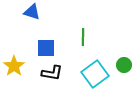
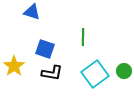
blue square: moved 1 px left, 1 px down; rotated 18 degrees clockwise
green circle: moved 6 px down
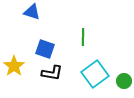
green circle: moved 10 px down
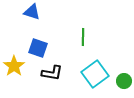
blue square: moved 7 px left, 1 px up
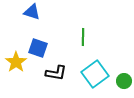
yellow star: moved 2 px right, 4 px up
black L-shape: moved 4 px right
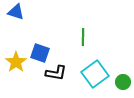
blue triangle: moved 16 px left
blue square: moved 2 px right, 5 px down
green circle: moved 1 px left, 1 px down
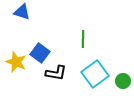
blue triangle: moved 6 px right
green line: moved 2 px down
blue square: rotated 18 degrees clockwise
yellow star: rotated 15 degrees counterclockwise
green circle: moved 1 px up
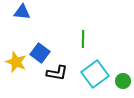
blue triangle: rotated 12 degrees counterclockwise
black L-shape: moved 1 px right
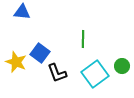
black L-shape: rotated 60 degrees clockwise
green circle: moved 1 px left, 15 px up
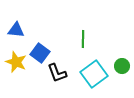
blue triangle: moved 6 px left, 18 px down
cyan square: moved 1 px left
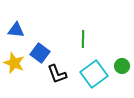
yellow star: moved 2 px left, 1 px down
black L-shape: moved 1 px down
